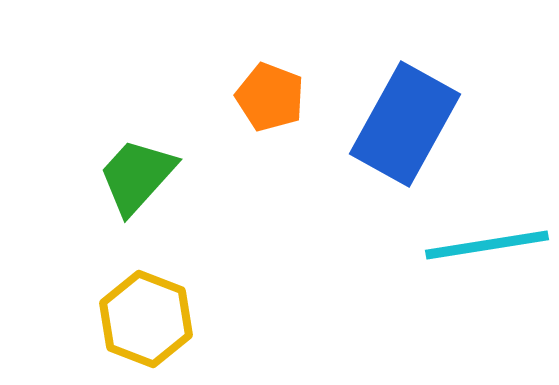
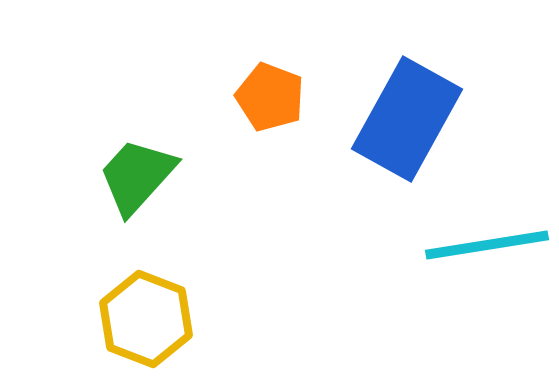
blue rectangle: moved 2 px right, 5 px up
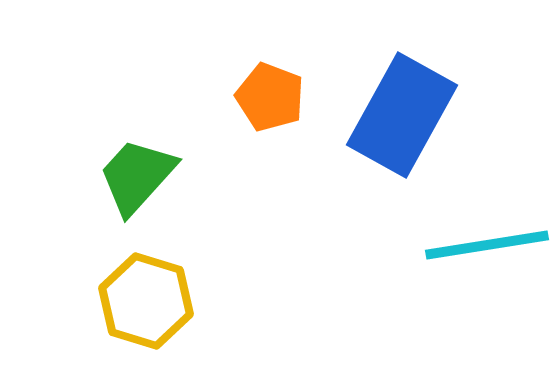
blue rectangle: moved 5 px left, 4 px up
yellow hexagon: moved 18 px up; rotated 4 degrees counterclockwise
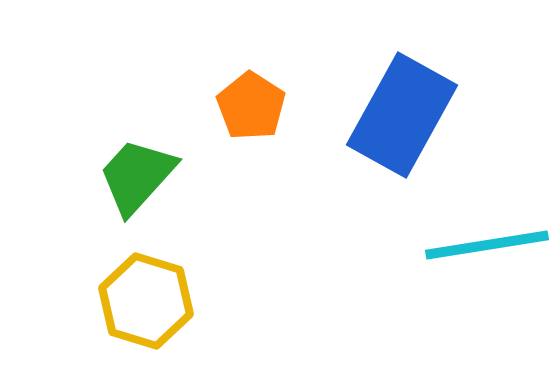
orange pentagon: moved 19 px left, 9 px down; rotated 12 degrees clockwise
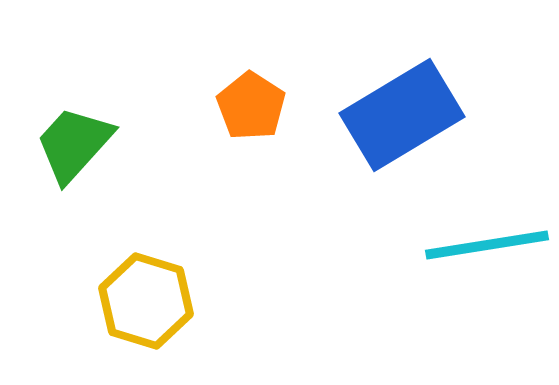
blue rectangle: rotated 30 degrees clockwise
green trapezoid: moved 63 px left, 32 px up
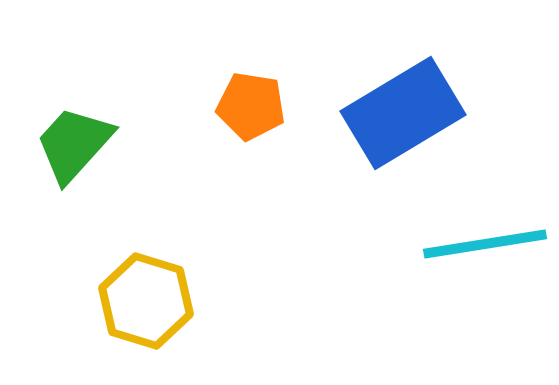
orange pentagon: rotated 24 degrees counterclockwise
blue rectangle: moved 1 px right, 2 px up
cyan line: moved 2 px left, 1 px up
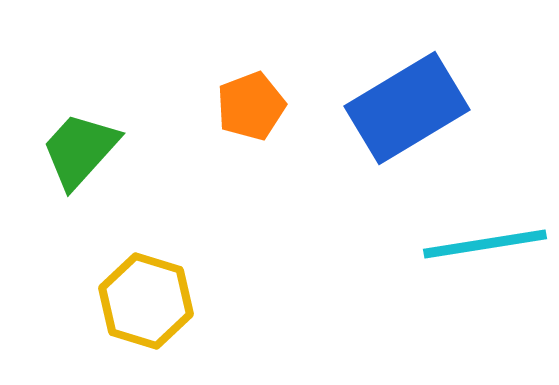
orange pentagon: rotated 30 degrees counterclockwise
blue rectangle: moved 4 px right, 5 px up
green trapezoid: moved 6 px right, 6 px down
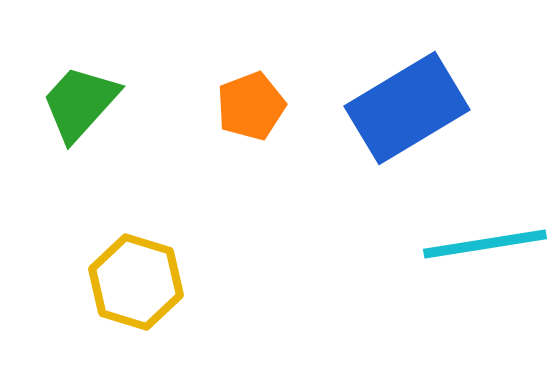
green trapezoid: moved 47 px up
yellow hexagon: moved 10 px left, 19 px up
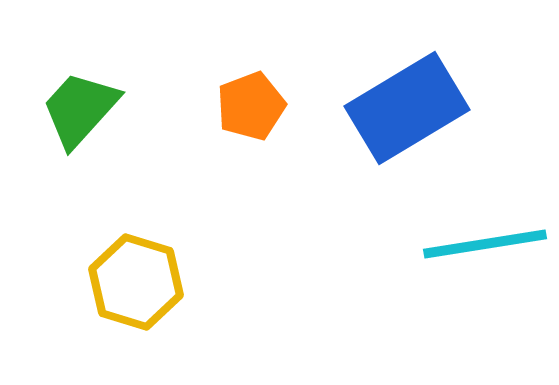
green trapezoid: moved 6 px down
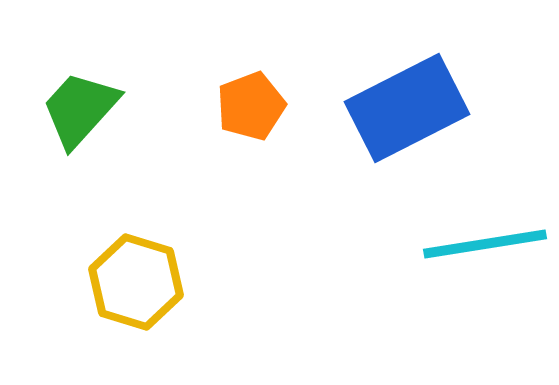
blue rectangle: rotated 4 degrees clockwise
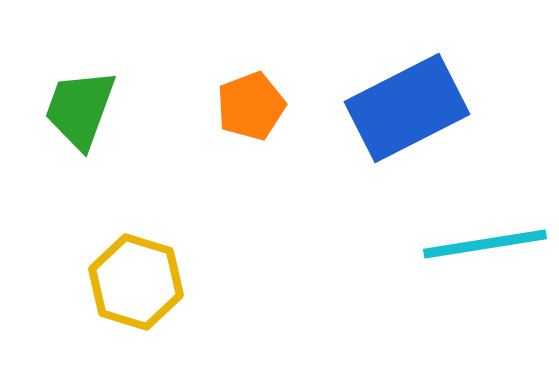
green trapezoid: rotated 22 degrees counterclockwise
